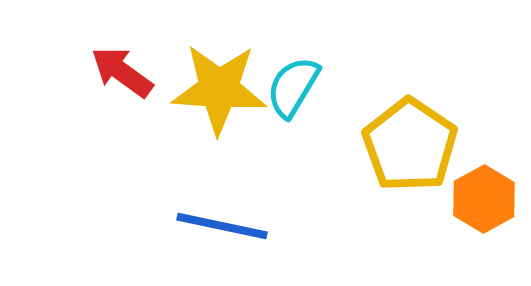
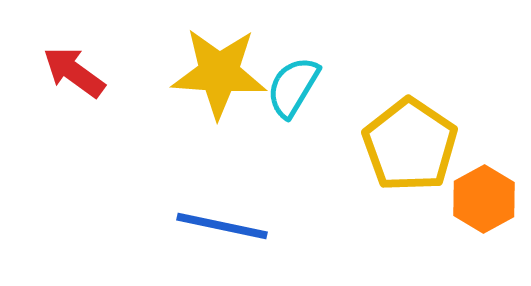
red arrow: moved 48 px left
yellow star: moved 16 px up
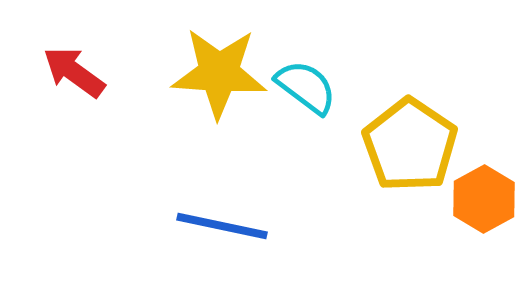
cyan semicircle: moved 13 px right; rotated 96 degrees clockwise
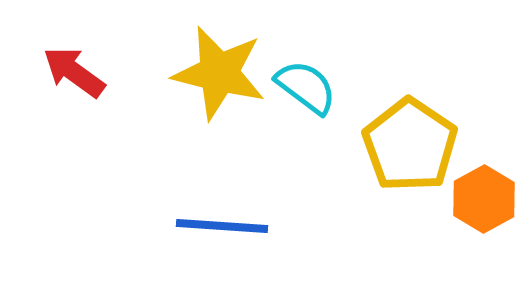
yellow star: rotated 10 degrees clockwise
blue line: rotated 8 degrees counterclockwise
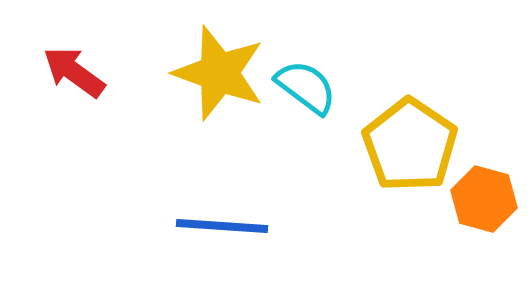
yellow star: rotated 6 degrees clockwise
orange hexagon: rotated 16 degrees counterclockwise
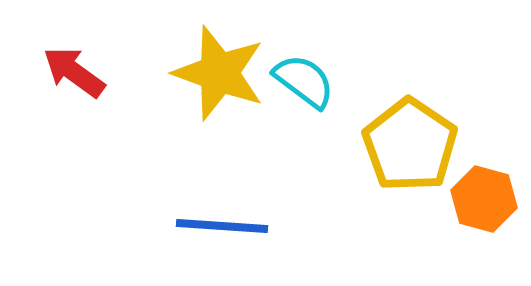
cyan semicircle: moved 2 px left, 6 px up
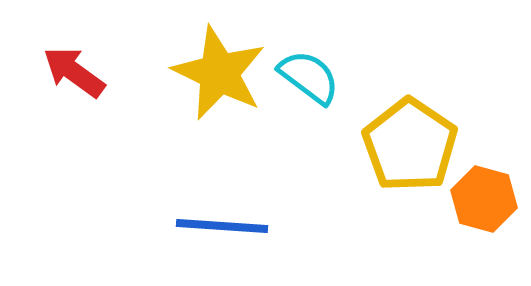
yellow star: rotated 6 degrees clockwise
cyan semicircle: moved 5 px right, 4 px up
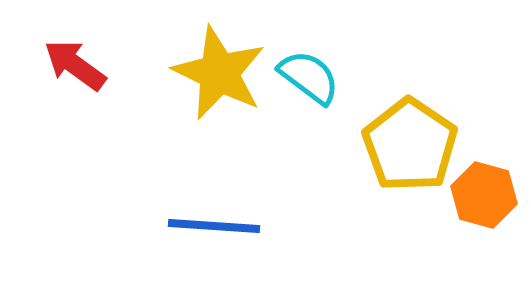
red arrow: moved 1 px right, 7 px up
orange hexagon: moved 4 px up
blue line: moved 8 px left
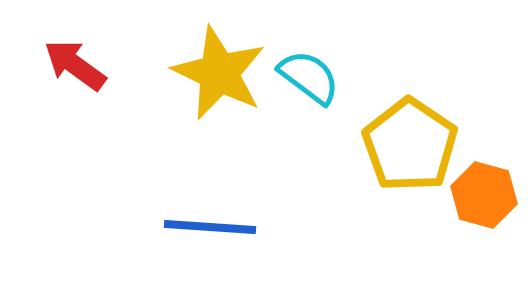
blue line: moved 4 px left, 1 px down
